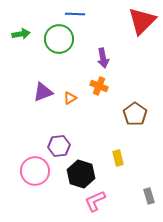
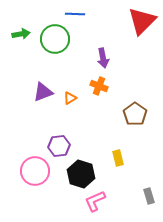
green circle: moved 4 px left
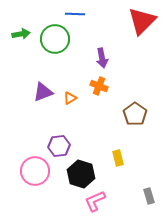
purple arrow: moved 1 px left
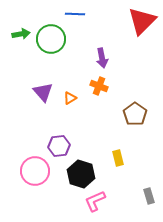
green circle: moved 4 px left
purple triangle: rotated 50 degrees counterclockwise
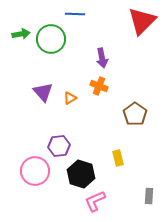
gray rectangle: rotated 21 degrees clockwise
